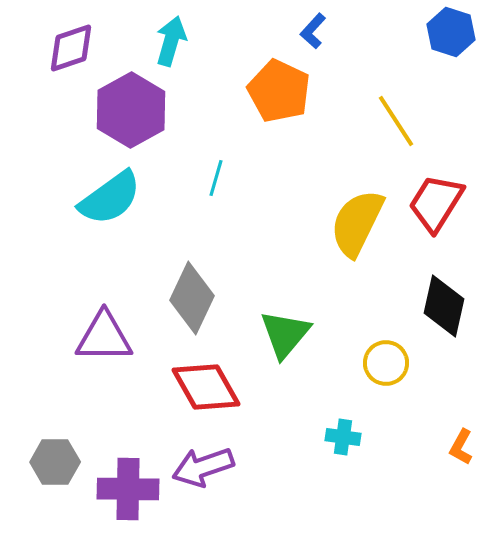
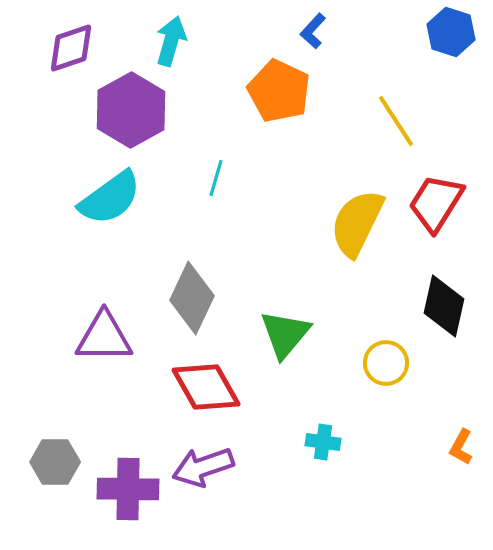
cyan cross: moved 20 px left, 5 px down
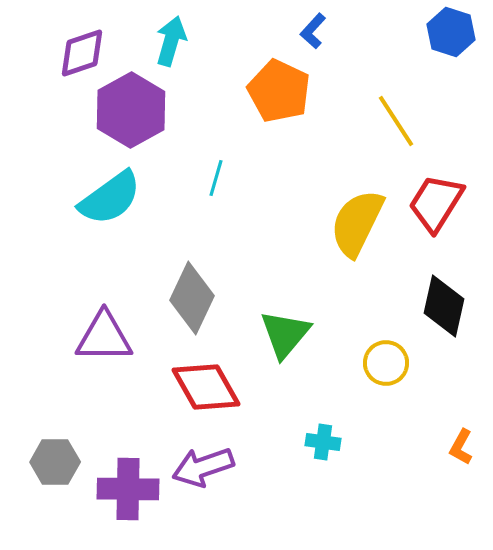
purple diamond: moved 11 px right, 5 px down
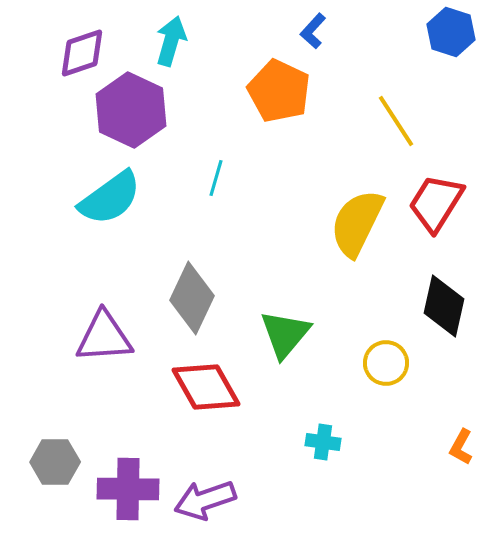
purple hexagon: rotated 6 degrees counterclockwise
purple triangle: rotated 4 degrees counterclockwise
purple arrow: moved 2 px right, 33 px down
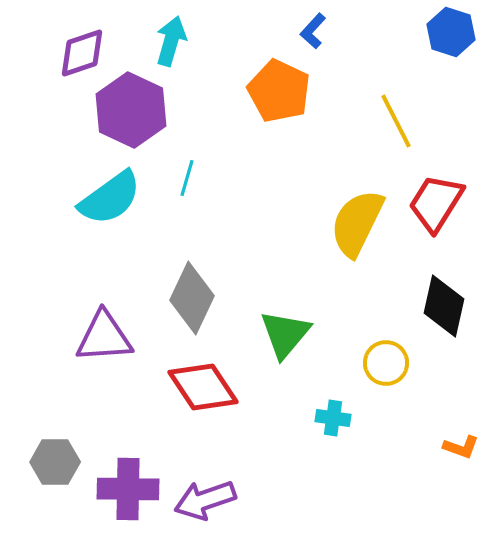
yellow line: rotated 6 degrees clockwise
cyan line: moved 29 px left
red diamond: moved 3 px left; rotated 4 degrees counterclockwise
cyan cross: moved 10 px right, 24 px up
orange L-shape: rotated 99 degrees counterclockwise
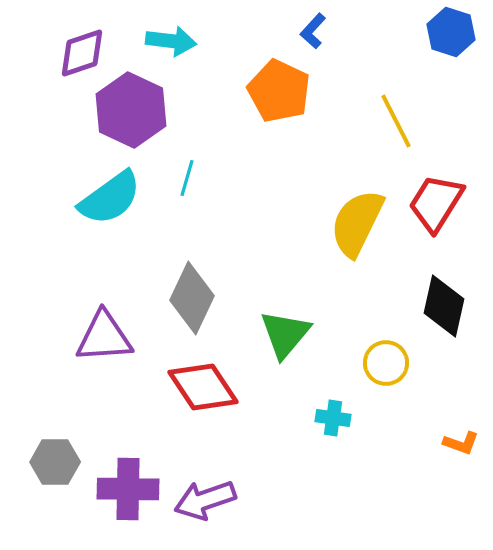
cyan arrow: rotated 81 degrees clockwise
orange L-shape: moved 4 px up
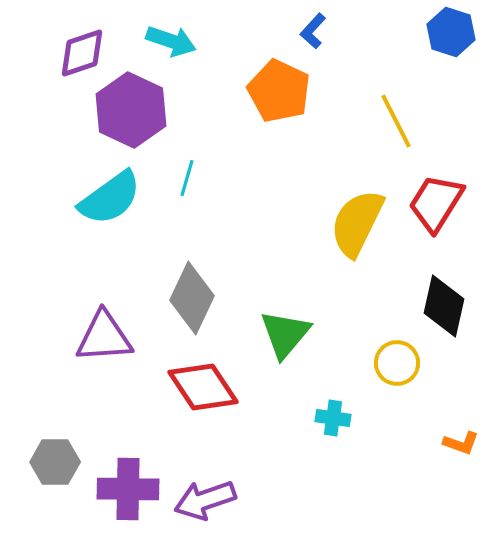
cyan arrow: rotated 12 degrees clockwise
yellow circle: moved 11 px right
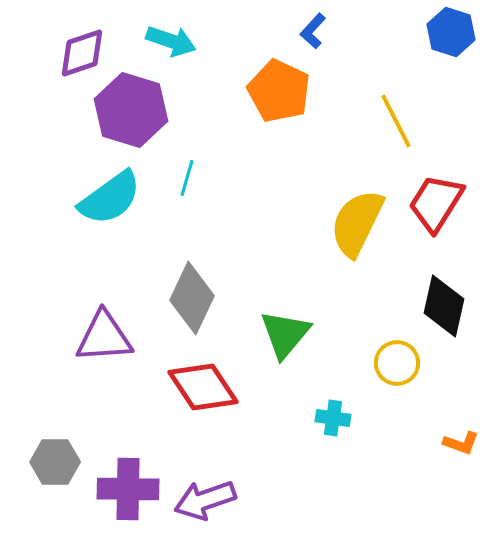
purple hexagon: rotated 8 degrees counterclockwise
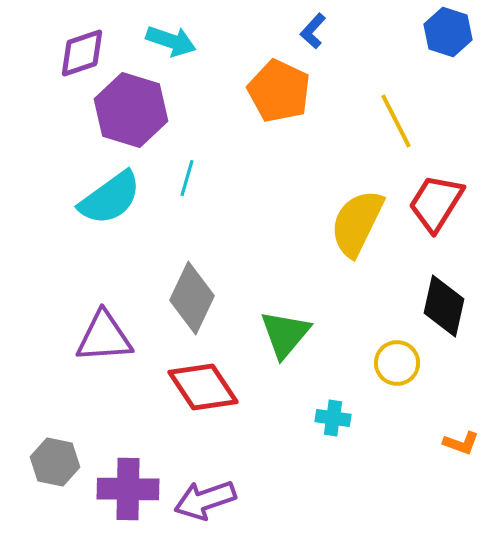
blue hexagon: moved 3 px left
gray hexagon: rotated 12 degrees clockwise
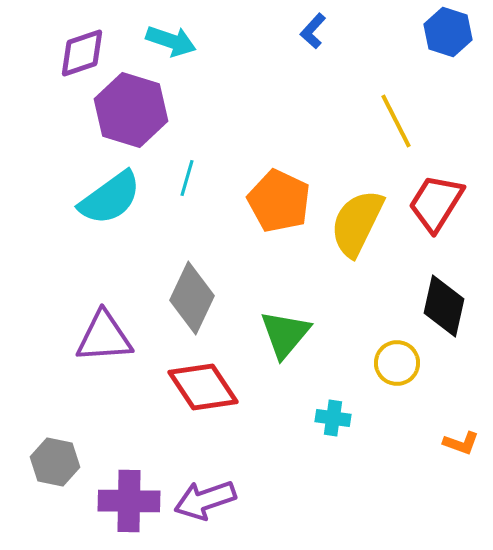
orange pentagon: moved 110 px down
purple cross: moved 1 px right, 12 px down
